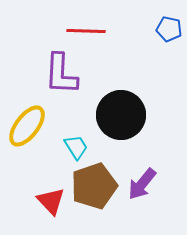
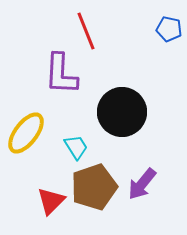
red line: rotated 66 degrees clockwise
black circle: moved 1 px right, 3 px up
yellow ellipse: moved 1 px left, 7 px down
brown pentagon: moved 1 px down
red triangle: rotated 28 degrees clockwise
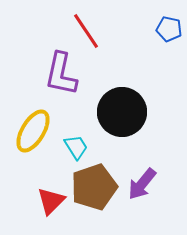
red line: rotated 12 degrees counterclockwise
purple L-shape: rotated 9 degrees clockwise
yellow ellipse: moved 7 px right, 2 px up; rotated 6 degrees counterclockwise
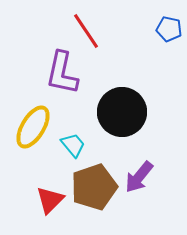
purple L-shape: moved 1 px right, 1 px up
yellow ellipse: moved 4 px up
cyan trapezoid: moved 3 px left, 2 px up; rotated 8 degrees counterclockwise
purple arrow: moved 3 px left, 7 px up
red triangle: moved 1 px left, 1 px up
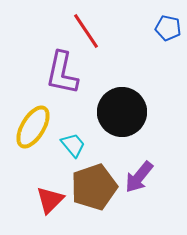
blue pentagon: moved 1 px left, 1 px up
